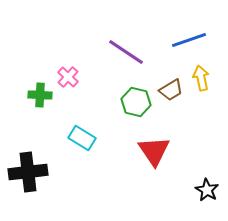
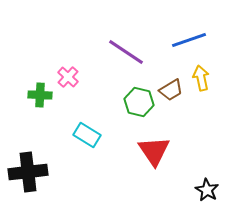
green hexagon: moved 3 px right
cyan rectangle: moved 5 px right, 3 px up
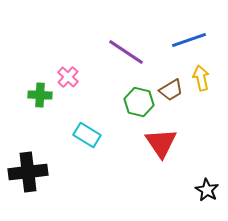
red triangle: moved 7 px right, 8 px up
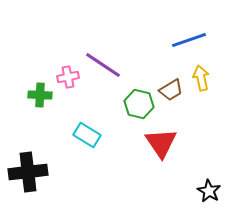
purple line: moved 23 px left, 13 px down
pink cross: rotated 35 degrees clockwise
green hexagon: moved 2 px down
black star: moved 2 px right, 1 px down
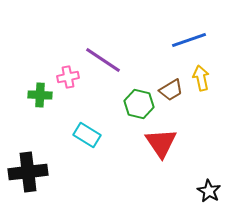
purple line: moved 5 px up
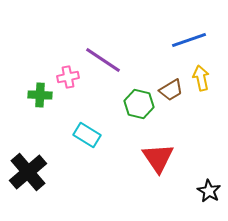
red triangle: moved 3 px left, 15 px down
black cross: rotated 33 degrees counterclockwise
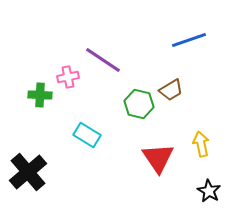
yellow arrow: moved 66 px down
